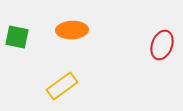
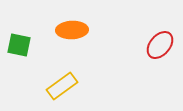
green square: moved 2 px right, 8 px down
red ellipse: moved 2 px left; rotated 20 degrees clockwise
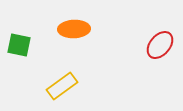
orange ellipse: moved 2 px right, 1 px up
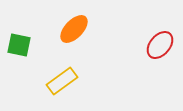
orange ellipse: rotated 44 degrees counterclockwise
yellow rectangle: moved 5 px up
